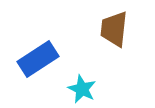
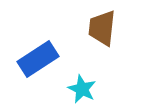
brown trapezoid: moved 12 px left, 1 px up
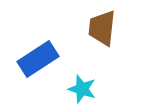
cyan star: rotated 8 degrees counterclockwise
